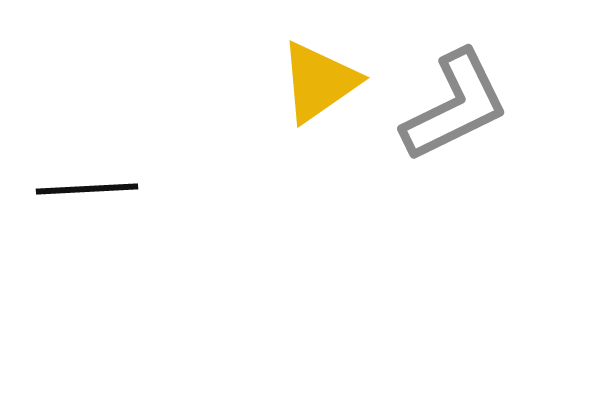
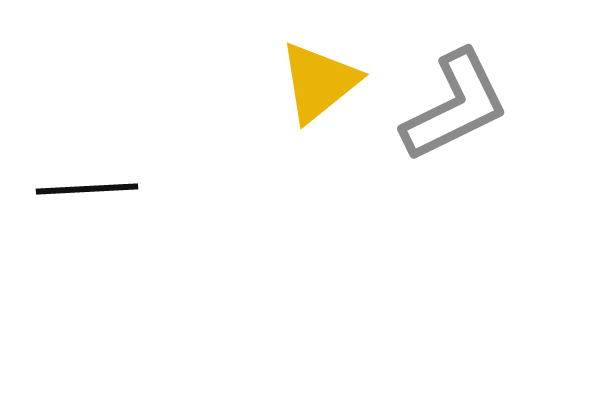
yellow triangle: rotated 4 degrees counterclockwise
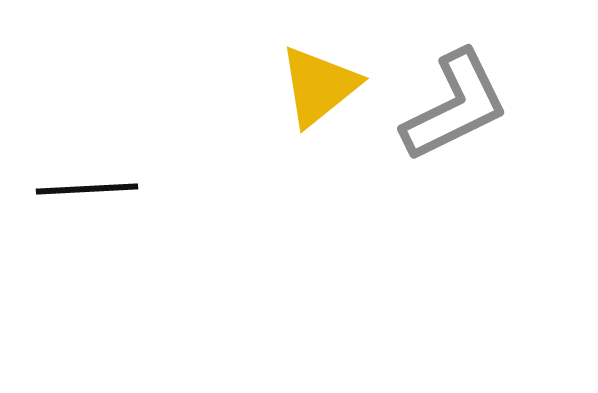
yellow triangle: moved 4 px down
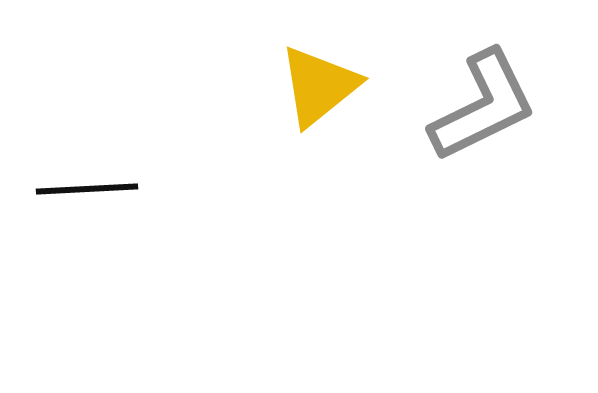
gray L-shape: moved 28 px right
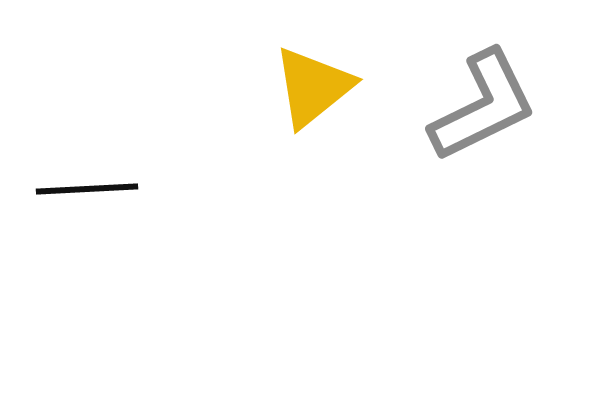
yellow triangle: moved 6 px left, 1 px down
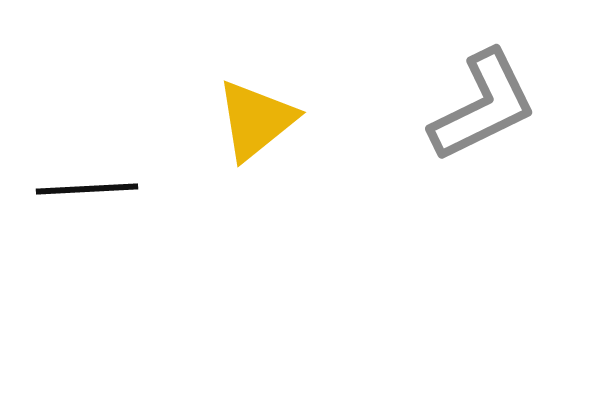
yellow triangle: moved 57 px left, 33 px down
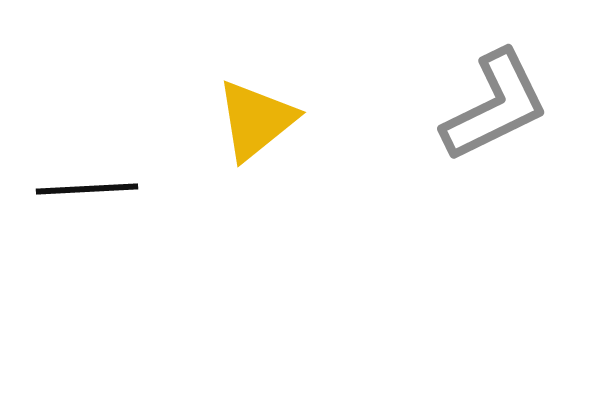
gray L-shape: moved 12 px right
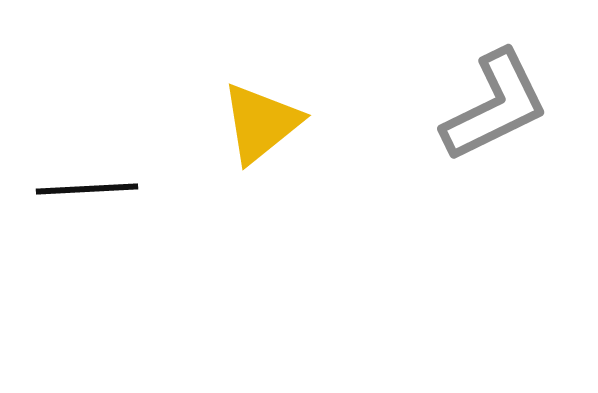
yellow triangle: moved 5 px right, 3 px down
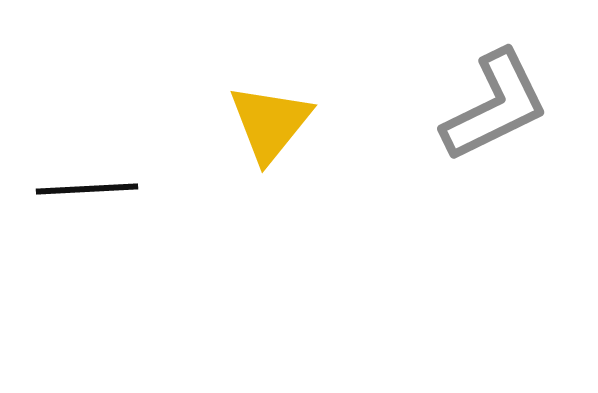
yellow triangle: moved 9 px right; rotated 12 degrees counterclockwise
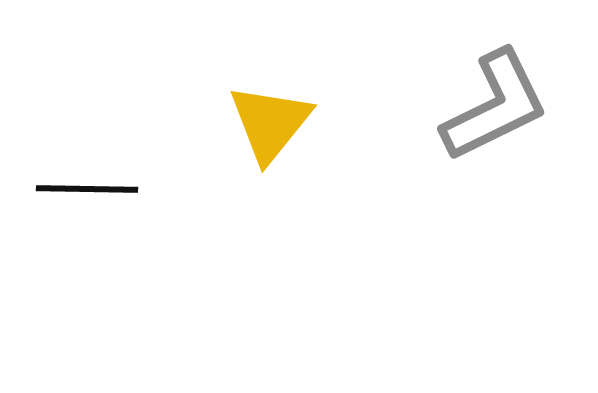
black line: rotated 4 degrees clockwise
